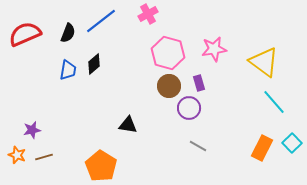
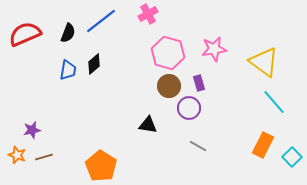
black triangle: moved 20 px right
cyan square: moved 14 px down
orange rectangle: moved 1 px right, 3 px up
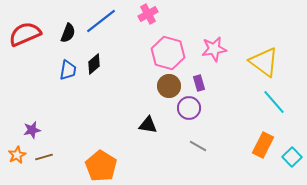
orange star: rotated 24 degrees clockwise
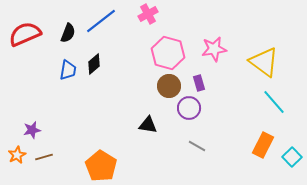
gray line: moved 1 px left
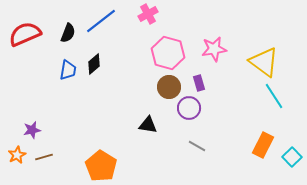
brown circle: moved 1 px down
cyan line: moved 6 px up; rotated 8 degrees clockwise
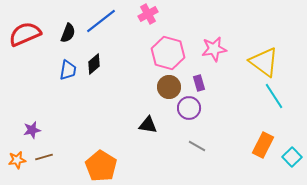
orange star: moved 5 px down; rotated 18 degrees clockwise
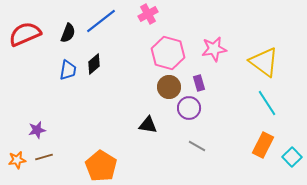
cyan line: moved 7 px left, 7 px down
purple star: moved 5 px right
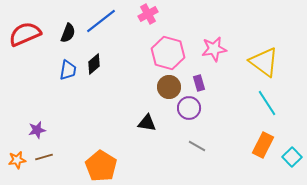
black triangle: moved 1 px left, 2 px up
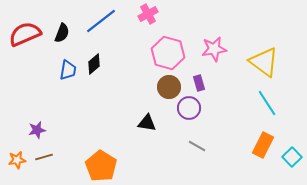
black semicircle: moved 6 px left
